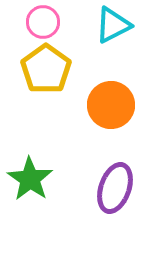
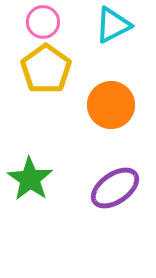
purple ellipse: rotated 36 degrees clockwise
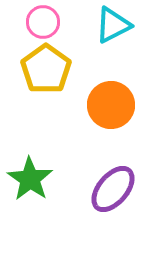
purple ellipse: moved 2 px left, 1 px down; rotated 15 degrees counterclockwise
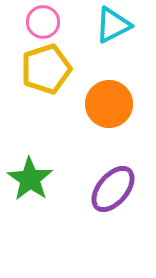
yellow pentagon: rotated 18 degrees clockwise
orange circle: moved 2 px left, 1 px up
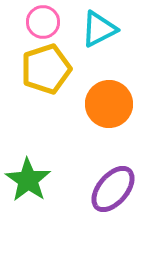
cyan triangle: moved 14 px left, 4 px down
green star: moved 2 px left, 1 px down
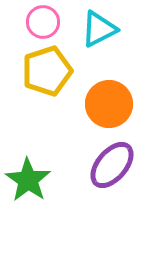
yellow pentagon: moved 1 px right, 2 px down
purple ellipse: moved 1 px left, 24 px up
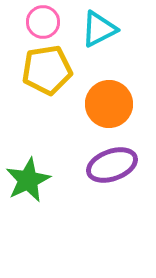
yellow pentagon: moved 1 px up; rotated 9 degrees clockwise
purple ellipse: rotated 30 degrees clockwise
green star: rotated 12 degrees clockwise
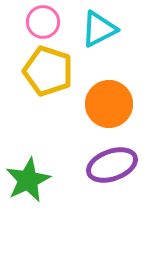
yellow pentagon: moved 1 px right, 1 px down; rotated 27 degrees clockwise
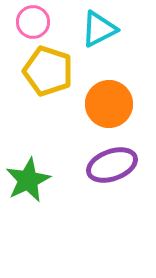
pink circle: moved 10 px left
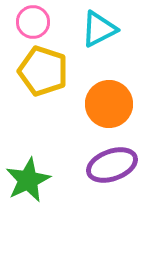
yellow pentagon: moved 5 px left
